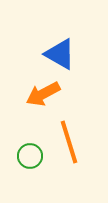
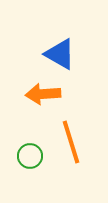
orange arrow: rotated 24 degrees clockwise
orange line: moved 2 px right
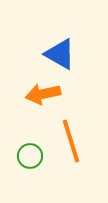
orange arrow: rotated 8 degrees counterclockwise
orange line: moved 1 px up
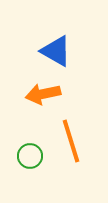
blue triangle: moved 4 px left, 3 px up
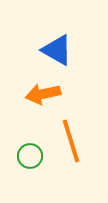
blue triangle: moved 1 px right, 1 px up
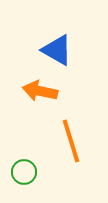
orange arrow: moved 3 px left, 3 px up; rotated 24 degrees clockwise
green circle: moved 6 px left, 16 px down
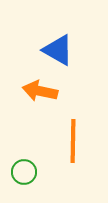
blue triangle: moved 1 px right
orange line: moved 2 px right; rotated 18 degrees clockwise
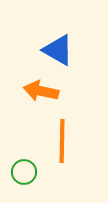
orange arrow: moved 1 px right
orange line: moved 11 px left
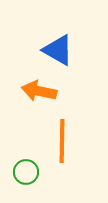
orange arrow: moved 2 px left
green circle: moved 2 px right
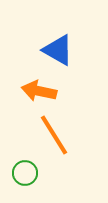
orange line: moved 8 px left, 6 px up; rotated 33 degrees counterclockwise
green circle: moved 1 px left, 1 px down
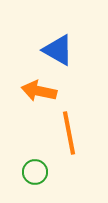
orange line: moved 15 px right, 2 px up; rotated 21 degrees clockwise
green circle: moved 10 px right, 1 px up
